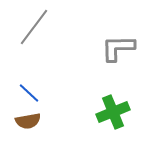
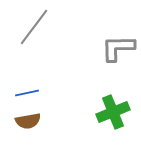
blue line: moved 2 px left; rotated 55 degrees counterclockwise
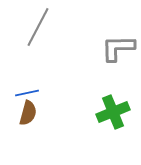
gray line: moved 4 px right; rotated 9 degrees counterclockwise
brown semicircle: moved 8 px up; rotated 65 degrees counterclockwise
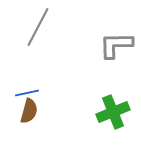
gray L-shape: moved 2 px left, 3 px up
brown semicircle: moved 1 px right, 2 px up
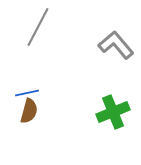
gray L-shape: rotated 51 degrees clockwise
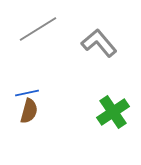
gray line: moved 2 px down; rotated 30 degrees clockwise
gray L-shape: moved 17 px left, 2 px up
green cross: rotated 12 degrees counterclockwise
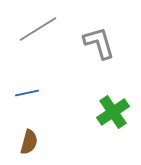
gray L-shape: rotated 24 degrees clockwise
brown semicircle: moved 31 px down
